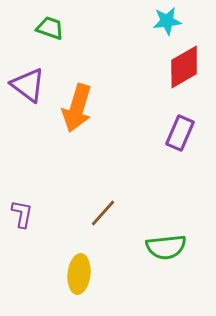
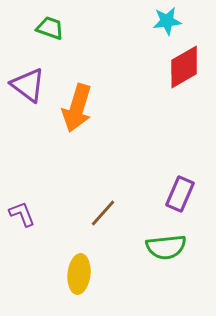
purple rectangle: moved 61 px down
purple L-shape: rotated 32 degrees counterclockwise
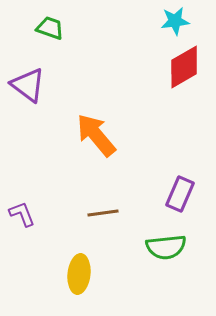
cyan star: moved 8 px right
orange arrow: moved 19 px right, 27 px down; rotated 123 degrees clockwise
brown line: rotated 40 degrees clockwise
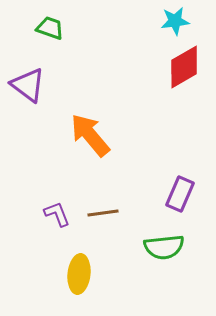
orange arrow: moved 6 px left
purple L-shape: moved 35 px right
green semicircle: moved 2 px left
